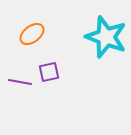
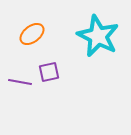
cyan star: moved 8 px left, 1 px up; rotated 6 degrees clockwise
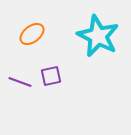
purple square: moved 2 px right, 4 px down
purple line: rotated 10 degrees clockwise
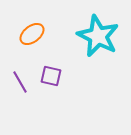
purple square: rotated 25 degrees clockwise
purple line: rotated 40 degrees clockwise
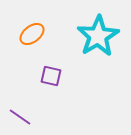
cyan star: rotated 15 degrees clockwise
purple line: moved 35 px down; rotated 25 degrees counterclockwise
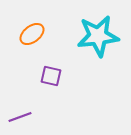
cyan star: rotated 24 degrees clockwise
purple line: rotated 55 degrees counterclockwise
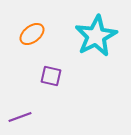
cyan star: moved 2 px left; rotated 21 degrees counterclockwise
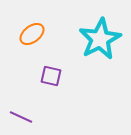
cyan star: moved 4 px right, 3 px down
purple line: moved 1 px right; rotated 45 degrees clockwise
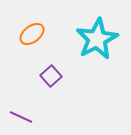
cyan star: moved 3 px left
purple square: rotated 35 degrees clockwise
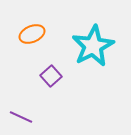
orange ellipse: rotated 15 degrees clockwise
cyan star: moved 4 px left, 7 px down
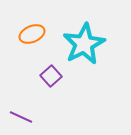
cyan star: moved 9 px left, 2 px up
